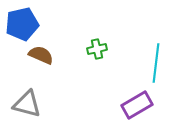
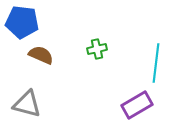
blue pentagon: moved 2 px up; rotated 20 degrees clockwise
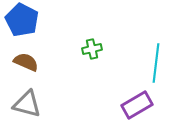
blue pentagon: moved 2 px up; rotated 20 degrees clockwise
green cross: moved 5 px left
brown semicircle: moved 15 px left, 7 px down
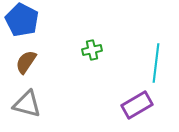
green cross: moved 1 px down
brown semicircle: rotated 80 degrees counterclockwise
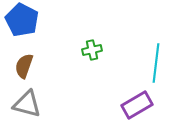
brown semicircle: moved 2 px left, 4 px down; rotated 15 degrees counterclockwise
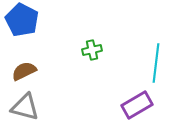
brown semicircle: moved 5 px down; rotated 45 degrees clockwise
gray triangle: moved 2 px left, 3 px down
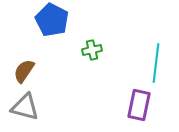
blue pentagon: moved 30 px right
brown semicircle: rotated 30 degrees counterclockwise
purple rectangle: moved 2 px right; rotated 48 degrees counterclockwise
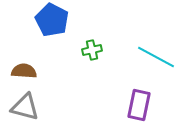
cyan line: moved 6 px up; rotated 69 degrees counterclockwise
brown semicircle: rotated 60 degrees clockwise
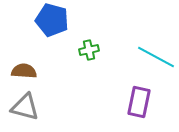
blue pentagon: rotated 12 degrees counterclockwise
green cross: moved 3 px left
purple rectangle: moved 3 px up
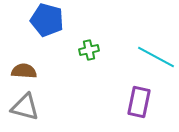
blue pentagon: moved 5 px left
